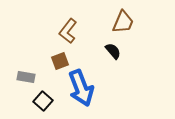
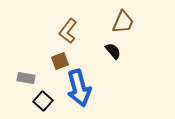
gray rectangle: moved 1 px down
blue arrow: moved 2 px left; rotated 6 degrees clockwise
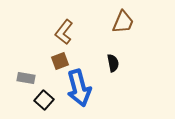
brown L-shape: moved 4 px left, 1 px down
black semicircle: moved 12 px down; rotated 30 degrees clockwise
black square: moved 1 px right, 1 px up
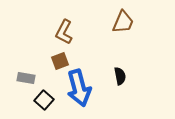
brown L-shape: rotated 10 degrees counterclockwise
black semicircle: moved 7 px right, 13 px down
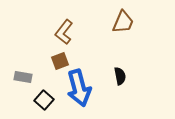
brown L-shape: rotated 10 degrees clockwise
gray rectangle: moved 3 px left, 1 px up
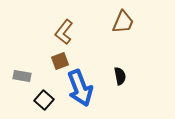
gray rectangle: moved 1 px left, 1 px up
blue arrow: moved 1 px right; rotated 6 degrees counterclockwise
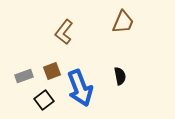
brown square: moved 8 px left, 10 px down
gray rectangle: moved 2 px right; rotated 30 degrees counterclockwise
black square: rotated 12 degrees clockwise
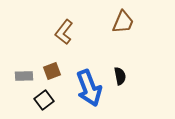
gray rectangle: rotated 18 degrees clockwise
blue arrow: moved 9 px right
